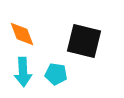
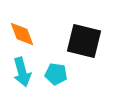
cyan arrow: moved 1 px left; rotated 12 degrees counterclockwise
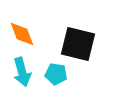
black square: moved 6 px left, 3 px down
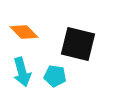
orange diamond: moved 2 px right, 2 px up; rotated 24 degrees counterclockwise
cyan pentagon: moved 1 px left, 2 px down
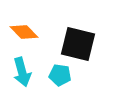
cyan pentagon: moved 5 px right, 1 px up
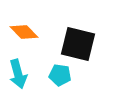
cyan arrow: moved 4 px left, 2 px down
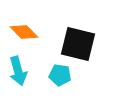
cyan arrow: moved 3 px up
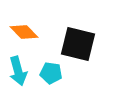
cyan pentagon: moved 9 px left, 2 px up
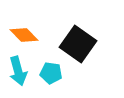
orange diamond: moved 3 px down
black square: rotated 21 degrees clockwise
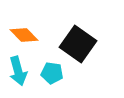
cyan pentagon: moved 1 px right
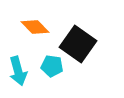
orange diamond: moved 11 px right, 8 px up
cyan pentagon: moved 7 px up
